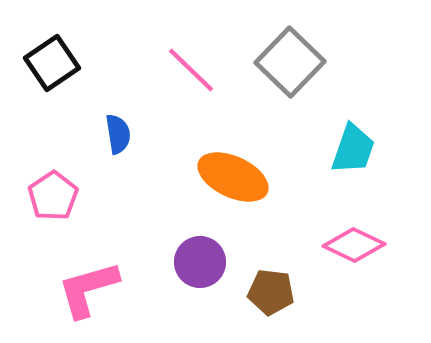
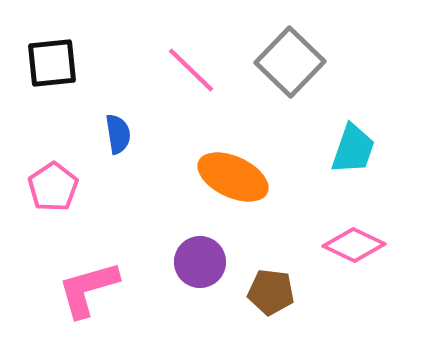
black square: rotated 28 degrees clockwise
pink pentagon: moved 9 px up
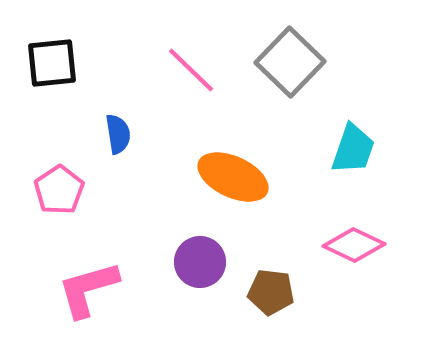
pink pentagon: moved 6 px right, 3 px down
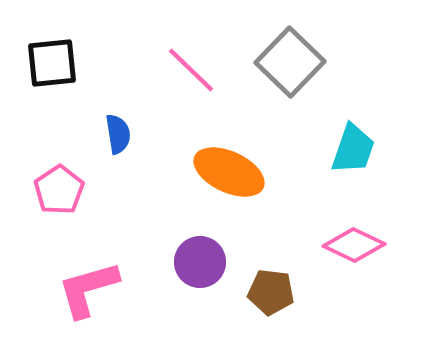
orange ellipse: moved 4 px left, 5 px up
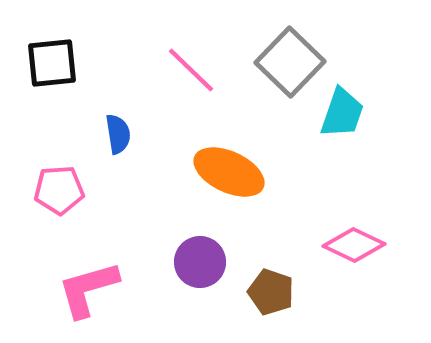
cyan trapezoid: moved 11 px left, 36 px up
pink pentagon: rotated 30 degrees clockwise
brown pentagon: rotated 12 degrees clockwise
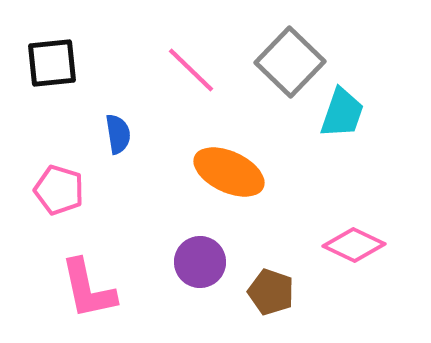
pink pentagon: rotated 21 degrees clockwise
pink L-shape: rotated 86 degrees counterclockwise
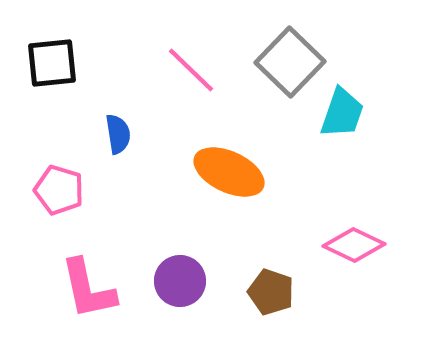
purple circle: moved 20 px left, 19 px down
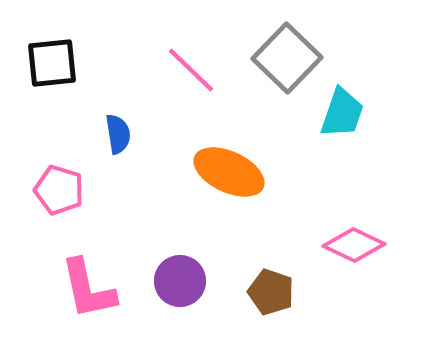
gray square: moved 3 px left, 4 px up
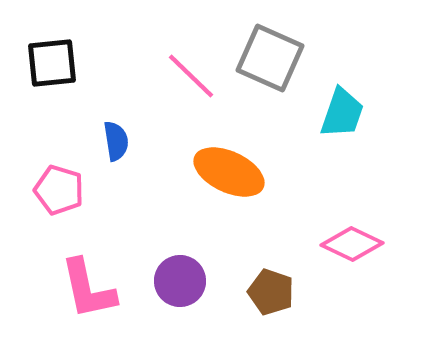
gray square: moved 17 px left; rotated 20 degrees counterclockwise
pink line: moved 6 px down
blue semicircle: moved 2 px left, 7 px down
pink diamond: moved 2 px left, 1 px up
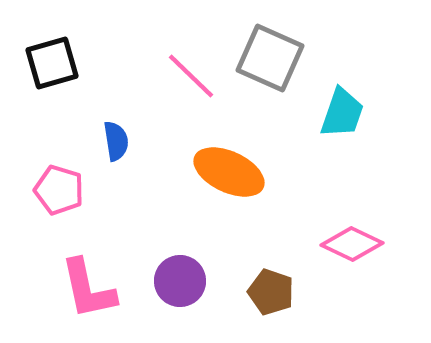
black square: rotated 10 degrees counterclockwise
